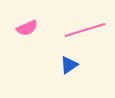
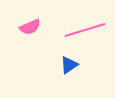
pink semicircle: moved 3 px right, 1 px up
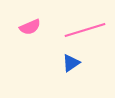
blue triangle: moved 2 px right, 2 px up
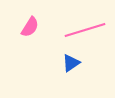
pink semicircle: rotated 35 degrees counterclockwise
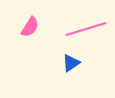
pink line: moved 1 px right, 1 px up
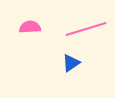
pink semicircle: rotated 125 degrees counterclockwise
